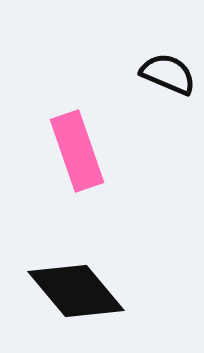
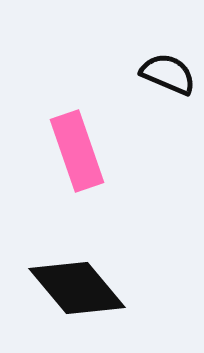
black diamond: moved 1 px right, 3 px up
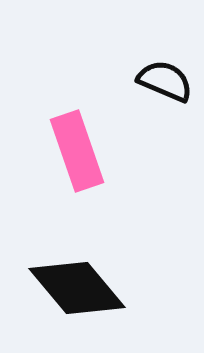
black semicircle: moved 3 px left, 7 px down
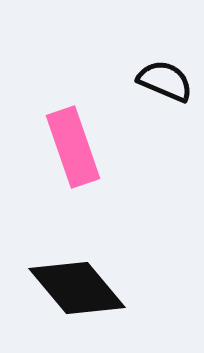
pink rectangle: moved 4 px left, 4 px up
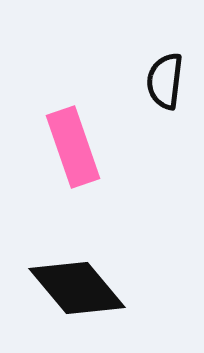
black semicircle: rotated 106 degrees counterclockwise
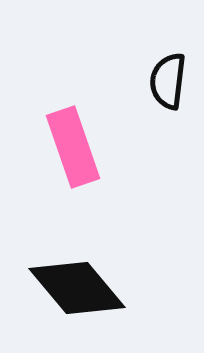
black semicircle: moved 3 px right
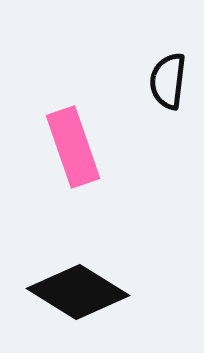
black diamond: moved 1 px right, 4 px down; rotated 18 degrees counterclockwise
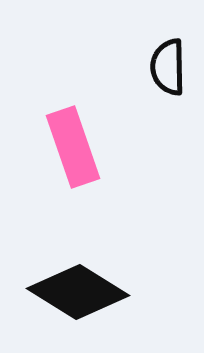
black semicircle: moved 14 px up; rotated 8 degrees counterclockwise
